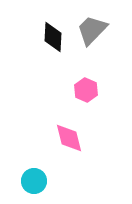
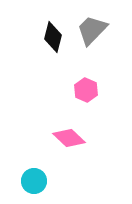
black diamond: rotated 12 degrees clockwise
pink diamond: rotated 32 degrees counterclockwise
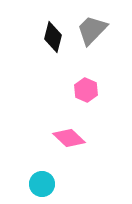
cyan circle: moved 8 px right, 3 px down
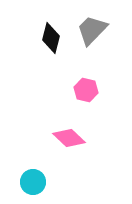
black diamond: moved 2 px left, 1 px down
pink hexagon: rotated 10 degrees counterclockwise
cyan circle: moved 9 px left, 2 px up
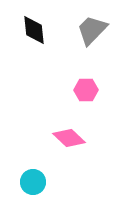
black diamond: moved 17 px left, 8 px up; rotated 20 degrees counterclockwise
pink hexagon: rotated 15 degrees counterclockwise
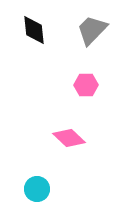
pink hexagon: moved 5 px up
cyan circle: moved 4 px right, 7 px down
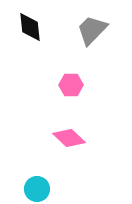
black diamond: moved 4 px left, 3 px up
pink hexagon: moved 15 px left
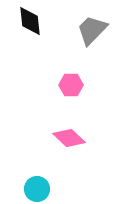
black diamond: moved 6 px up
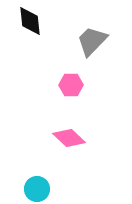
gray trapezoid: moved 11 px down
